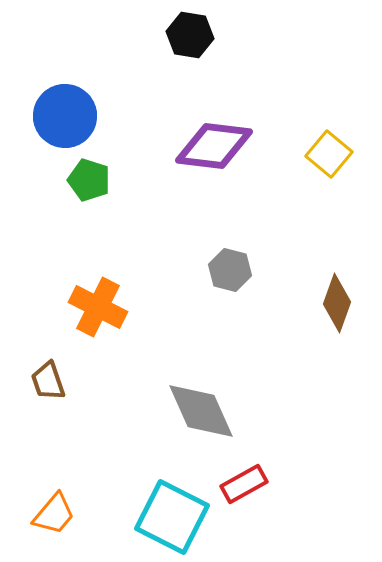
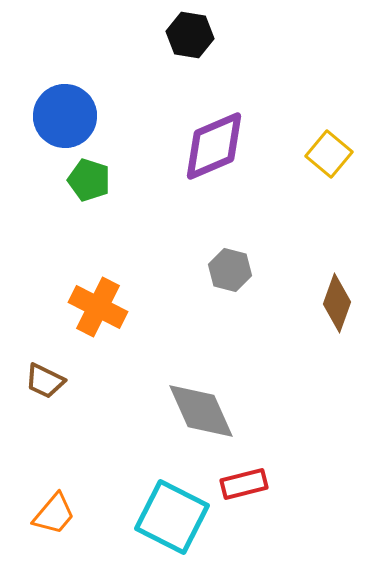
purple diamond: rotated 30 degrees counterclockwise
brown trapezoid: moved 3 px left; rotated 45 degrees counterclockwise
red rectangle: rotated 15 degrees clockwise
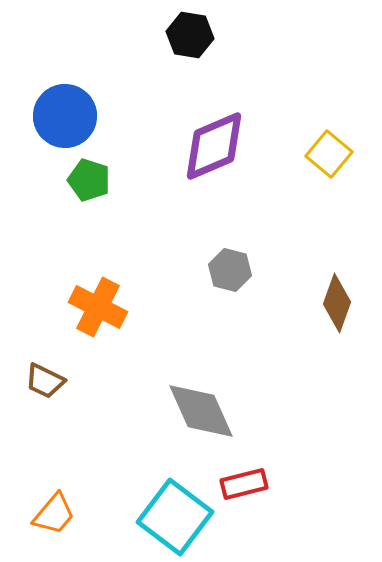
cyan square: moved 3 px right; rotated 10 degrees clockwise
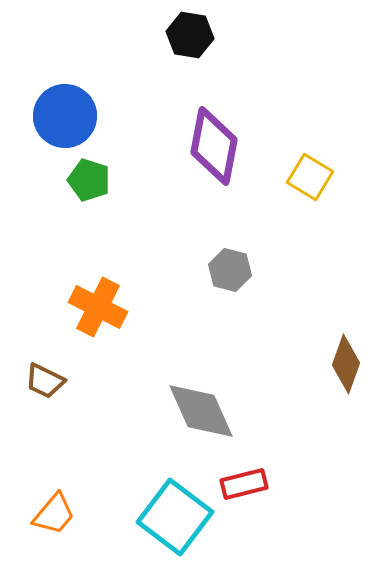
purple diamond: rotated 56 degrees counterclockwise
yellow square: moved 19 px left, 23 px down; rotated 9 degrees counterclockwise
brown diamond: moved 9 px right, 61 px down
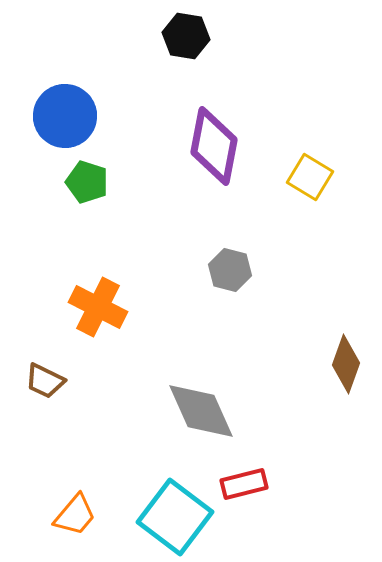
black hexagon: moved 4 px left, 1 px down
green pentagon: moved 2 px left, 2 px down
orange trapezoid: moved 21 px right, 1 px down
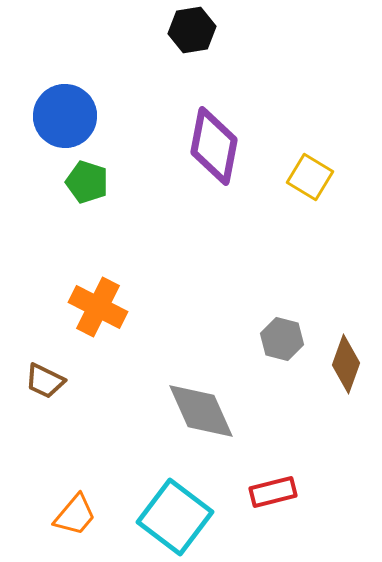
black hexagon: moved 6 px right, 6 px up; rotated 18 degrees counterclockwise
gray hexagon: moved 52 px right, 69 px down
red rectangle: moved 29 px right, 8 px down
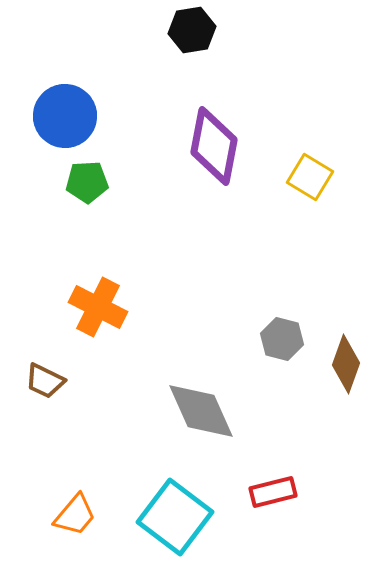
green pentagon: rotated 21 degrees counterclockwise
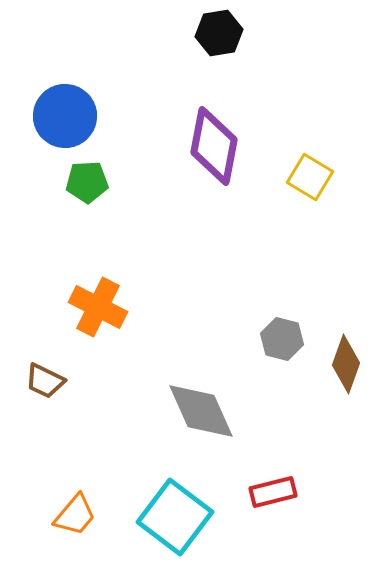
black hexagon: moved 27 px right, 3 px down
